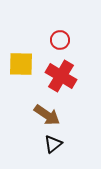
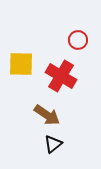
red circle: moved 18 px right
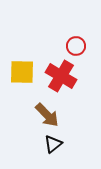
red circle: moved 2 px left, 6 px down
yellow square: moved 1 px right, 8 px down
brown arrow: rotated 12 degrees clockwise
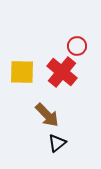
red circle: moved 1 px right
red cross: moved 1 px right, 4 px up; rotated 8 degrees clockwise
black triangle: moved 4 px right, 1 px up
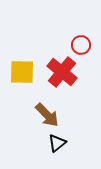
red circle: moved 4 px right, 1 px up
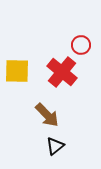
yellow square: moved 5 px left, 1 px up
black triangle: moved 2 px left, 3 px down
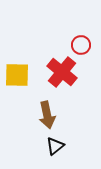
yellow square: moved 4 px down
brown arrow: rotated 32 degrees clockwise
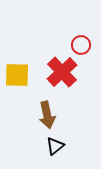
red cross: rotated 8 degrees clockwise
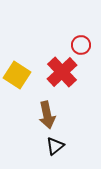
yellow square: rotated 32 degrees clockwise
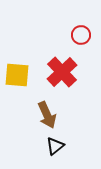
red circle: moved 10 px up
yellow square: rotated 28 degrees counterclockwise
brown arrow: rotated 12 degrees counterclockwise
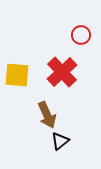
black triangle: moved 5 px right, 5 px up
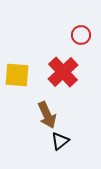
red cross: moved 1 px right
